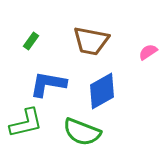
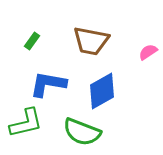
green rectangle: moved 1 px right
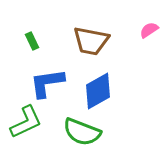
green rectangle: rotated 60 degrees counterclockwise
pink semicircle: moved 1 px right, 22 px up
blue L-shape: moved 1 px left, 1 px up; rotated 18 degrees counterclockwise
blue diamond: moved 4 px left
green L-shape: moved 1 px up; rotated 12 degrees counterclockwise
